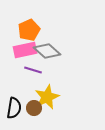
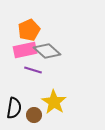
yellow star: moved 7 px right, 5 px down; rotated 15 degrees counterclockwise
brown circle: moved 7 px down
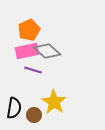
pink rectangle: moved 2 px right, 1 px down
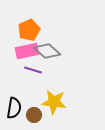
yellow star: rotated 25 degrees counterclockwise
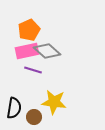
brown circle: moved 2 px down
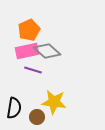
brown circle: moved 3 px right
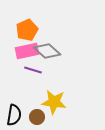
orange pentagon: moved 2 px left
black semicircle: moved 7 px down
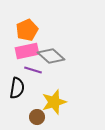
gray diamond: moved 4 px right, 5 px down
yellow star: rotated 25 degrees counterclockwise
black semicircle: moved 3 px right, 27 px up
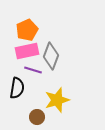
gray diamond: rotated 68 degrees clockwise
yellow star: moved 3 px right, 2 px up
